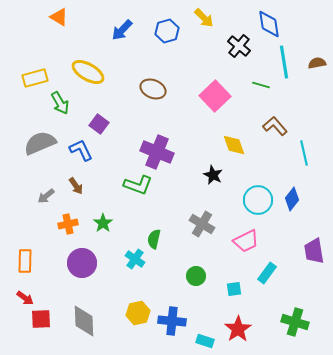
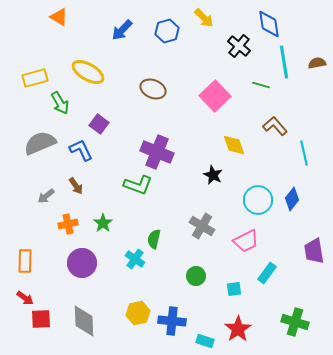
gray cross at (202, 224): moved 2 px down
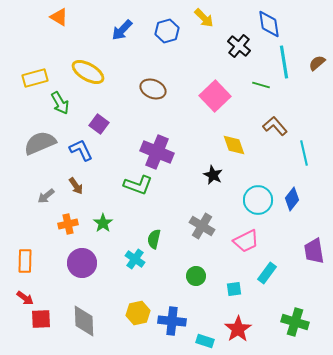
brown semicircle at (317, 63): rotated 30 degrees counterclockwise
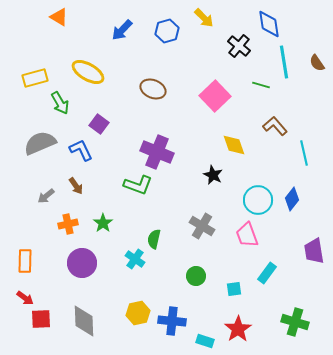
brown semicircle at (317, 63): rotated 84 degrees counterclockwise
pink trapezoid at (246, 241): moved 1 px right, 6 px up; rotated 96 degrees clockwise
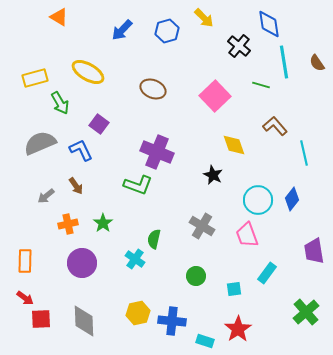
green cross at (295, 322): moved 11 px right, 10 px up; rotated 32 degrees clockwise
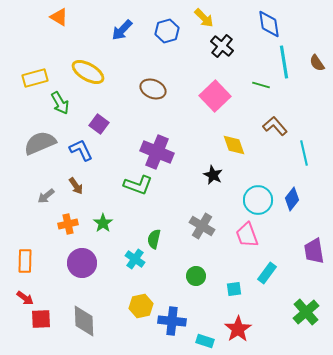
black cross at (239, 46): moved 17 px left
yellow hexagon at (138, 313): moved 3 px right, 7 px up
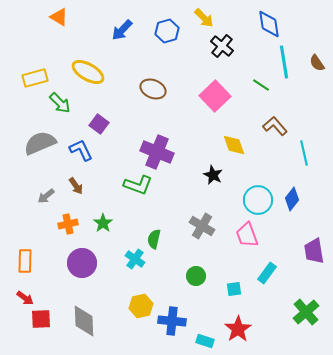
green line at (261, 85): rotated 18 degrees clockwise
green arrow at (60, 103): rotated 15 degrees counterclockwise
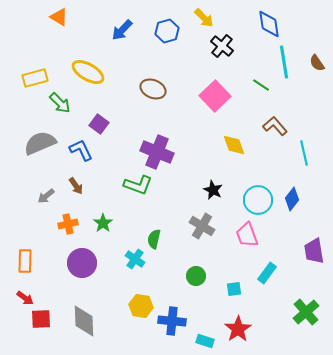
black star at (213, 175): moved 15 px down
yellow hexagon at (141, 306): rotated 20 degrees clockwise
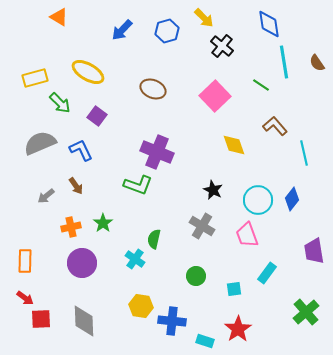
purple square at (99, 124): moved 2 px left, 8 px up
orange cross at (68, 224): moved 3 px right, 3 px down
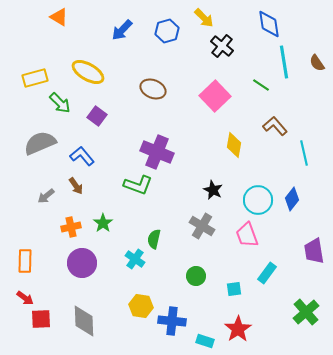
yellow diamond at (234, 145): rotated 30 degrees clockwise
blue L-shape at (81, 150): moved 1 px right, 6 px down; rotated 15 degrees counterclockwise
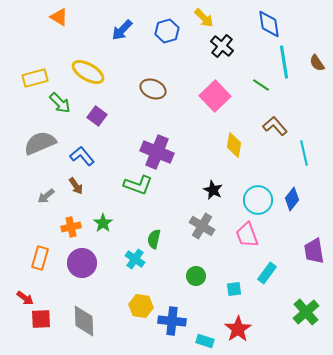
orange rectangle at (25, 261): moved 15 px right, 3 px up; rotated 15 degrees clockwise
